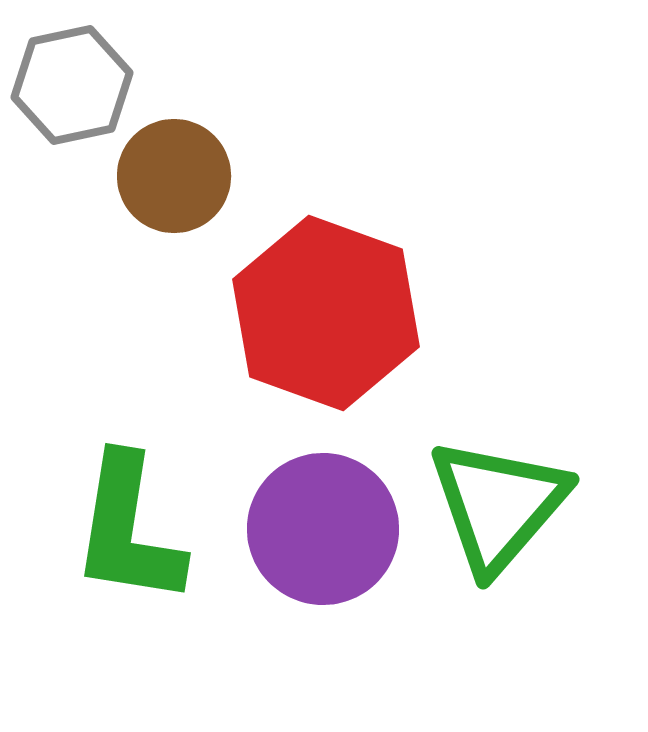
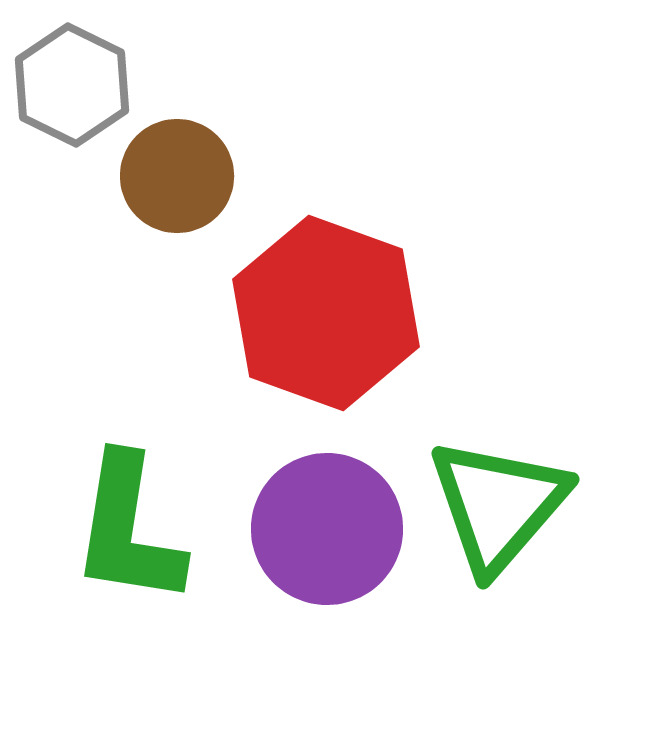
gray hexagon: rotated 22 degrees counterclockwise
brown circle: moved 3 px right
purple circle: moved 4 px right
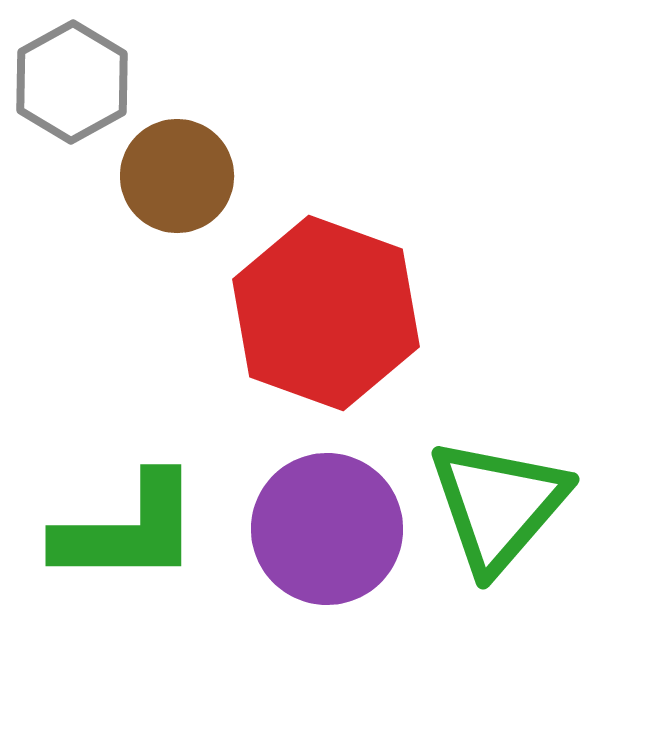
gray hexagon: moved 3 px up; rotated 5 degrees clockwise
green L-shape: rotated 99 degrees counterclockwise
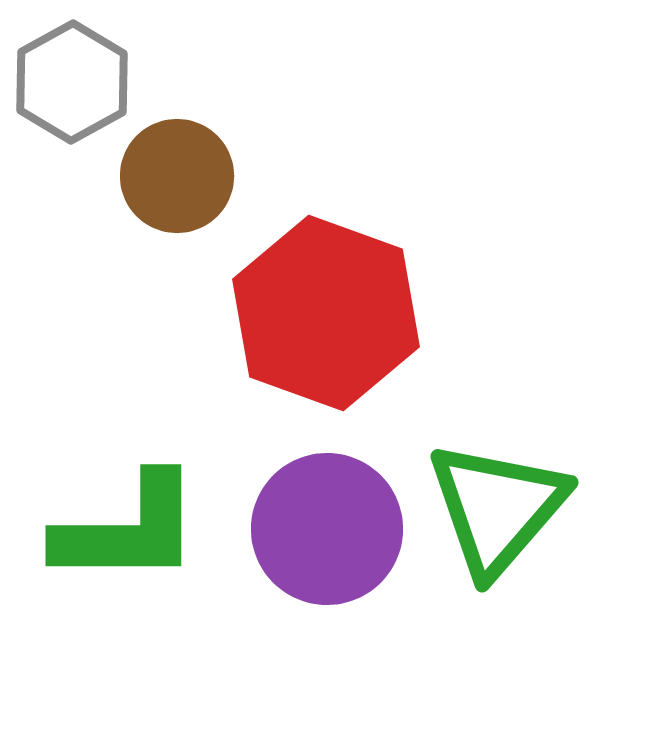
green triangle: moved 1 px left, 3 px down
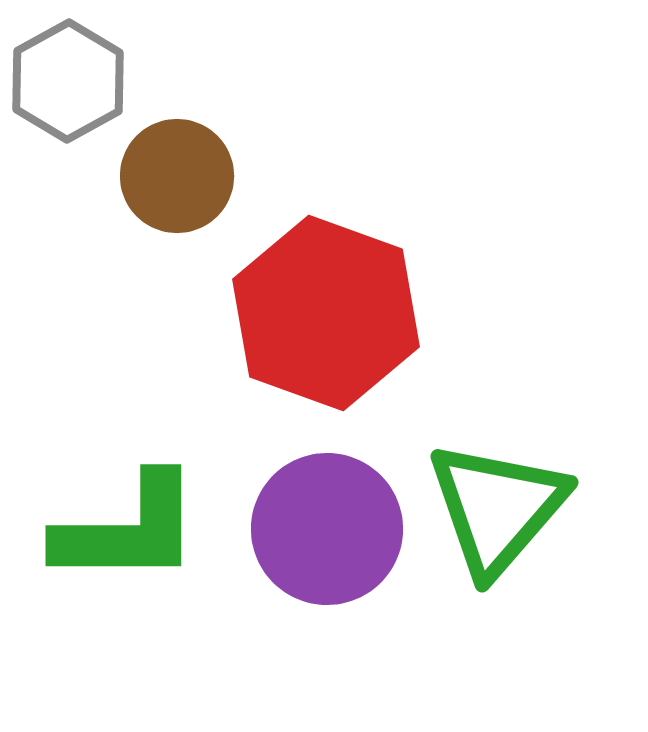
gray hexagon: moved 4 px left, 1 px up
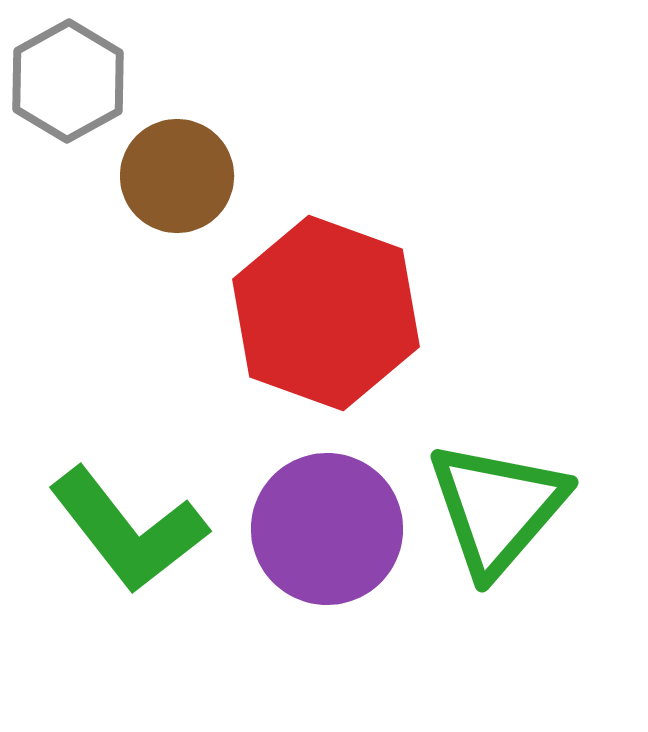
green L-shape: rotated 52 degrees clockwise
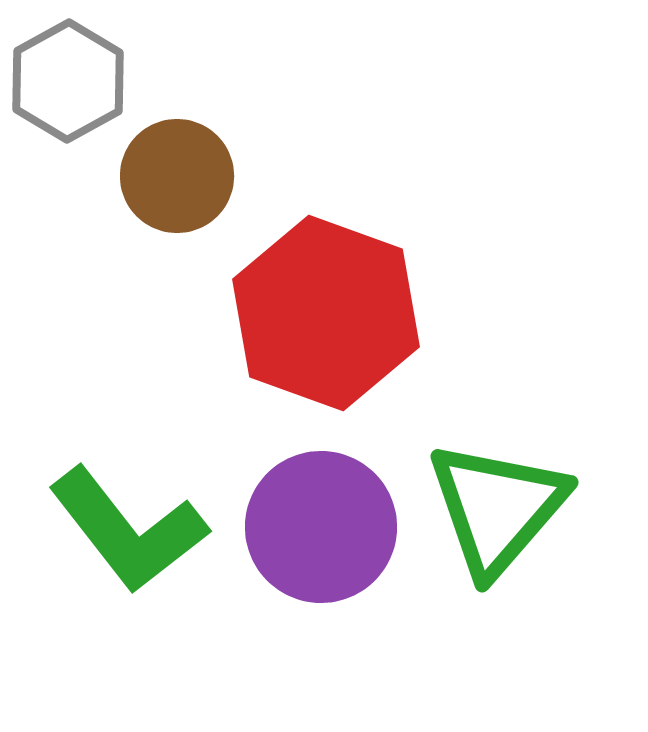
purple circle: moved 6 px left, 2 px up
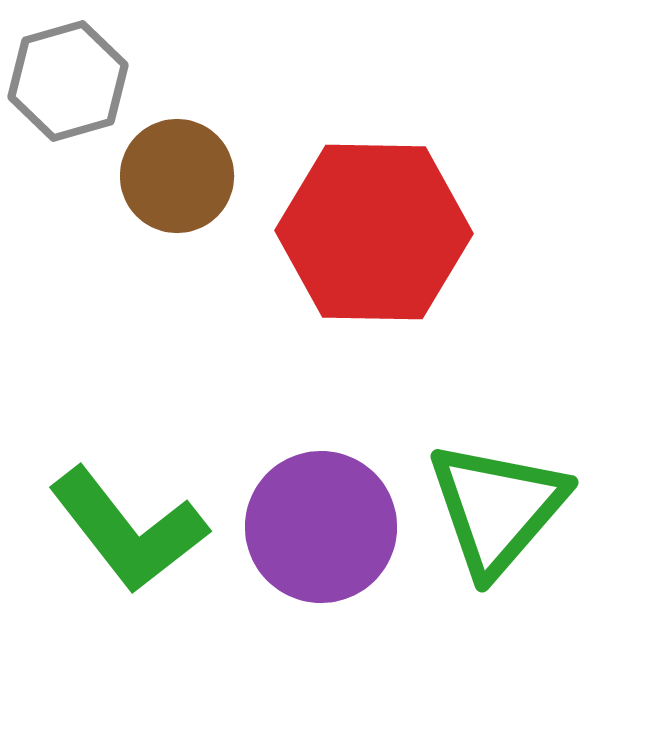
gray hexagon: rotated 13 degrees clockwise
red hexagon: moved 48 px right, 81 px up; rotated 19 degrees counterclockwise
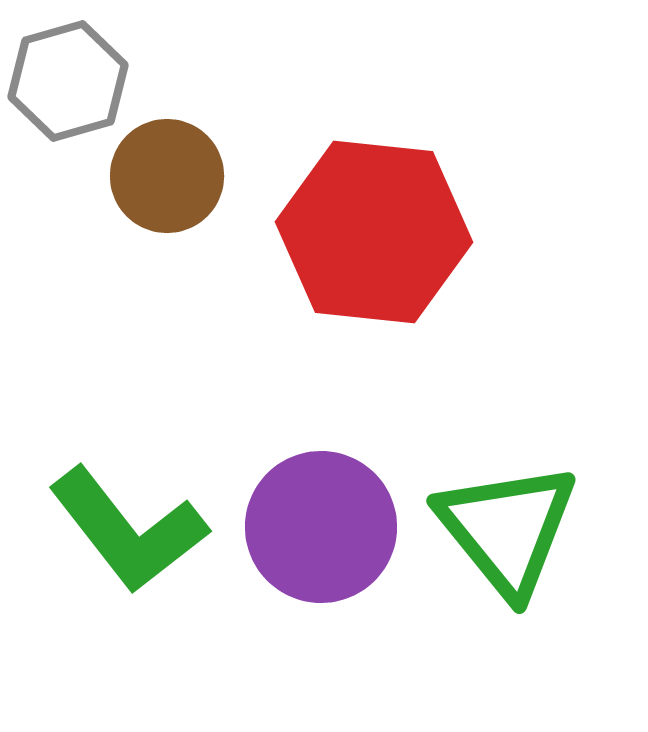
brown circle: moved 10 px left
red hexagon: rotated 5 degrees clockwise
green triangle: moved 10 px right, 21 px down; rotated 20 degrees counterclockwise
